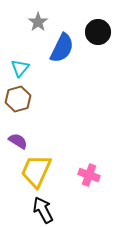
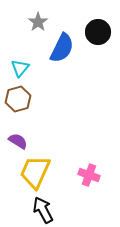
yellow trapezoid: moved 1 px left, 1 px down
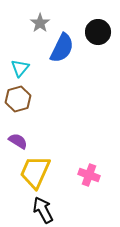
gray star: moved 2 px right, 1 px down
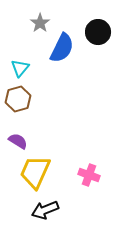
black arrow: moved 2 px right; rotated 84 degrees counterclockwise
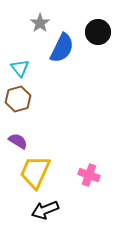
cyan triangle: rotated 18 degrees counterclockwise
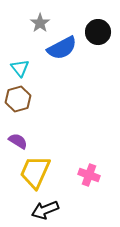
blue semicircle: rotated 36 degrees clockwise
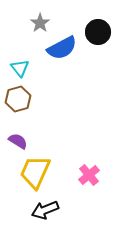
pink cross: rotated 30 degrees clockwise
